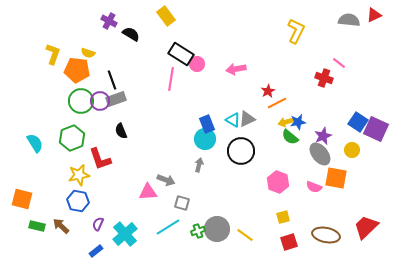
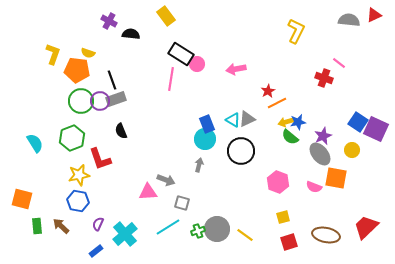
black semicircle at (131, 34): rotated 24 degrees counterclockwise
green rectangle at (37, 226): rotated 70 degrees clockwise
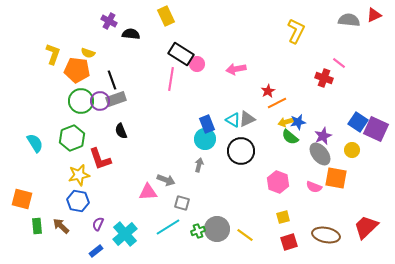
yellow rectangle at (166, 16): rotated 12 degrees clockwise
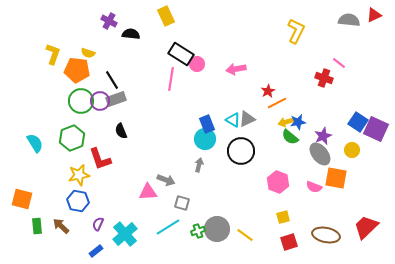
black line at (112, 80): rotated 12 degrees counterclockwise
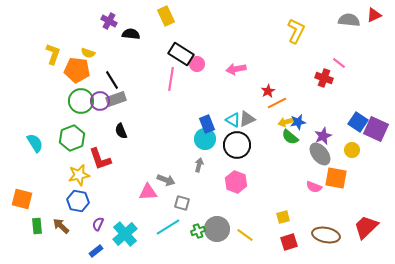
black circle at (241, 151): moved 4 px left, 6 px up
pink hexagon at (278, 182): moved 42 px left
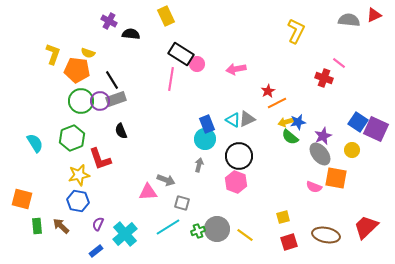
black circle at (237, 145): moved 2 px right, 11 px down
